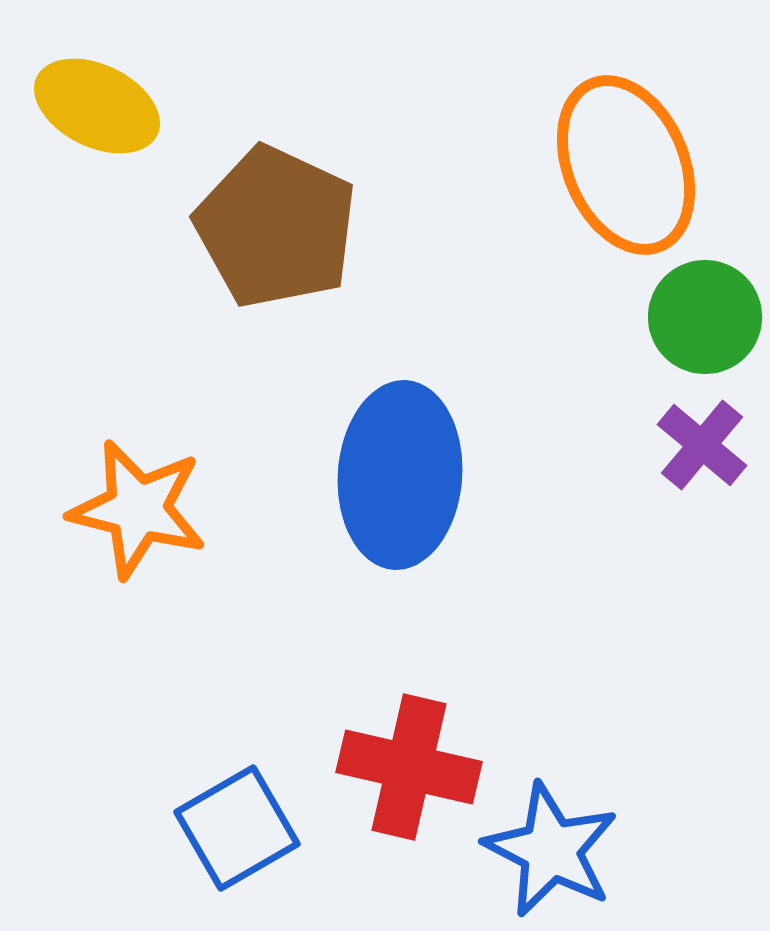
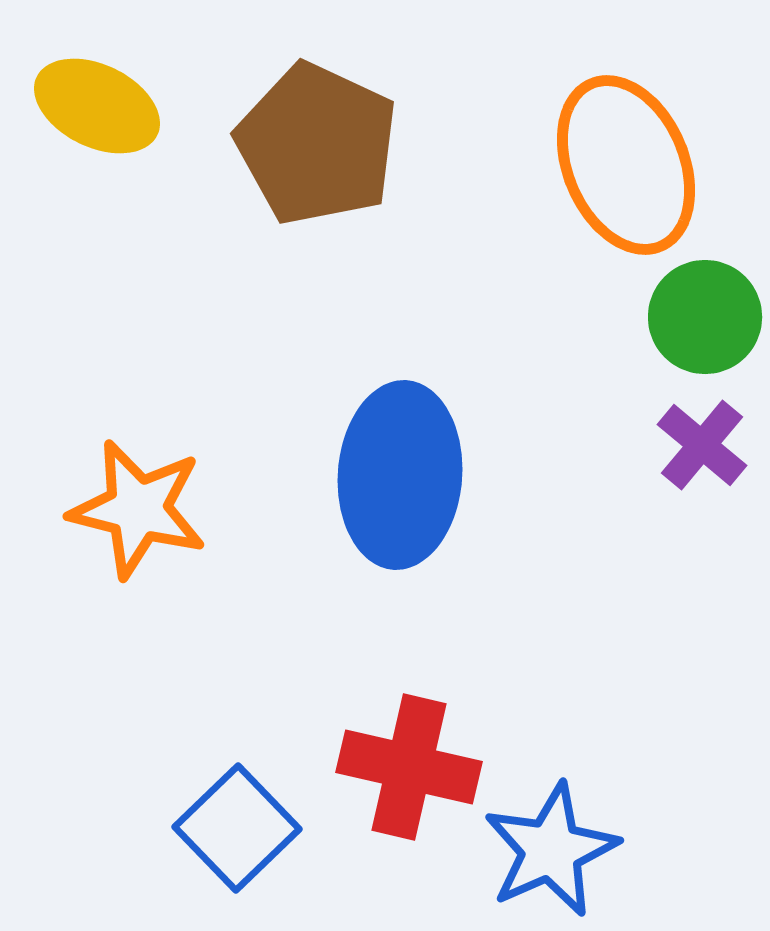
brown pentagon: moved 41 px right, 83 px up
blue square: rotated 14 degrees counterclockwise
blue star: rotated 21 degrees clockwise
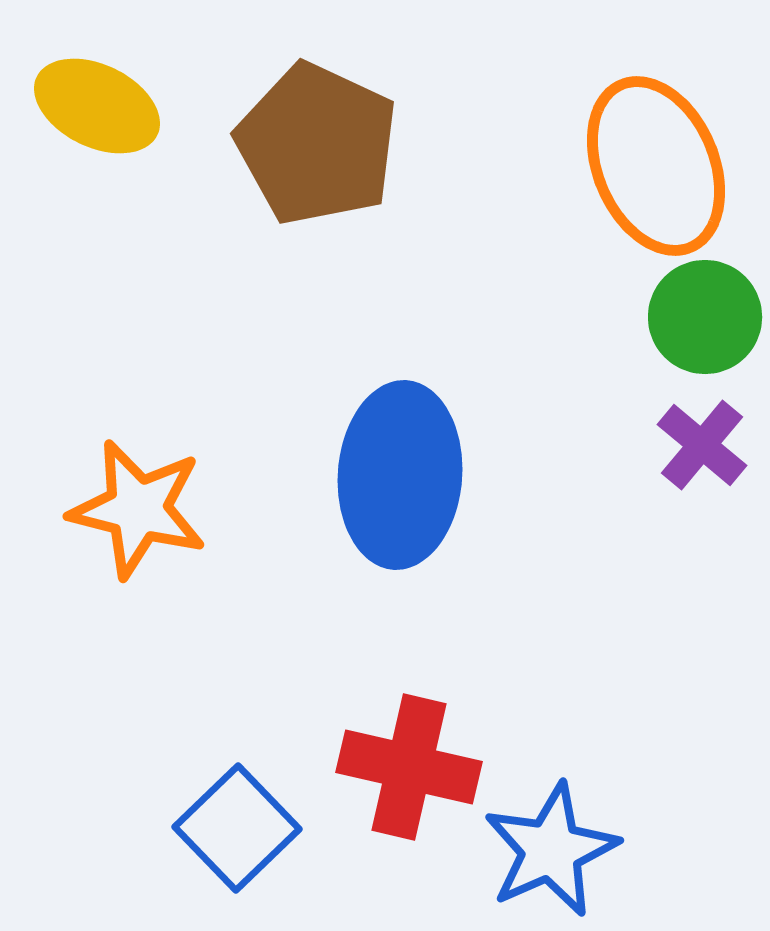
orange ellipse: moved 30 px right, 1 px down
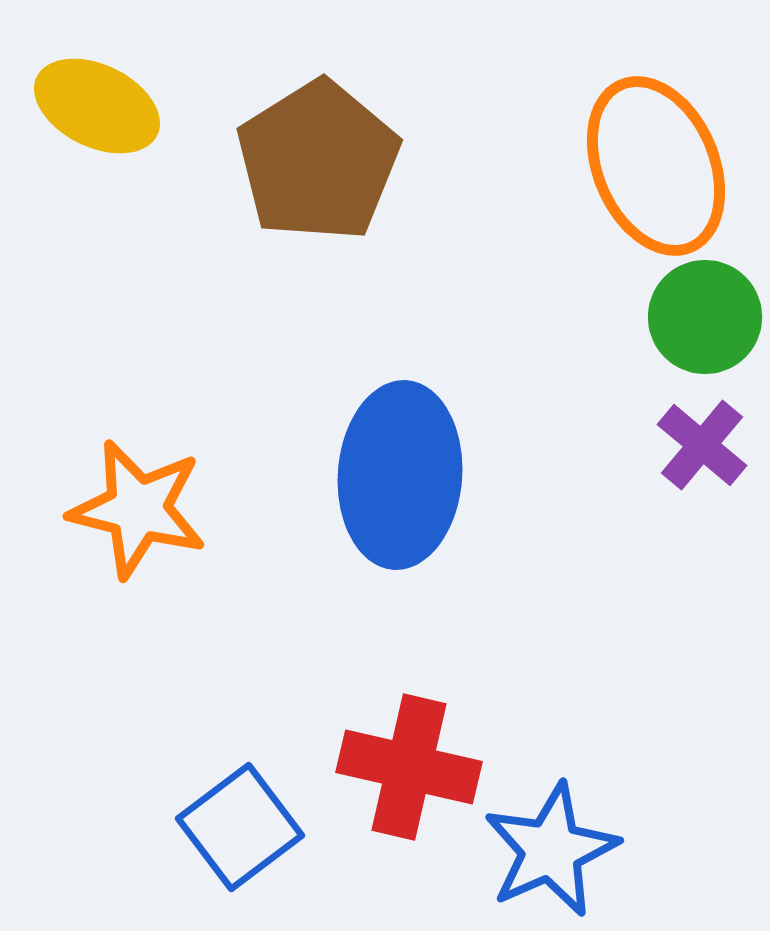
brown pentagon: moved 1 px right, 17 px down; rotated 15 degrees clockwise
blue square: moved 3 px right, 1 px up; rotated 7 degrees clockwise
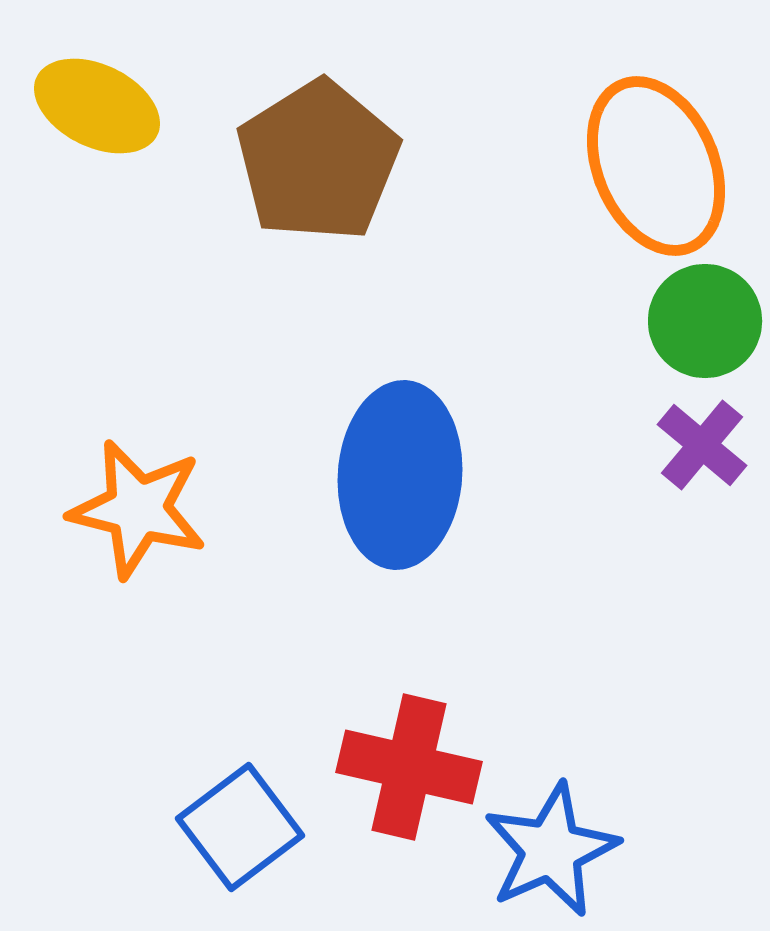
green circle: moved 4 px down
